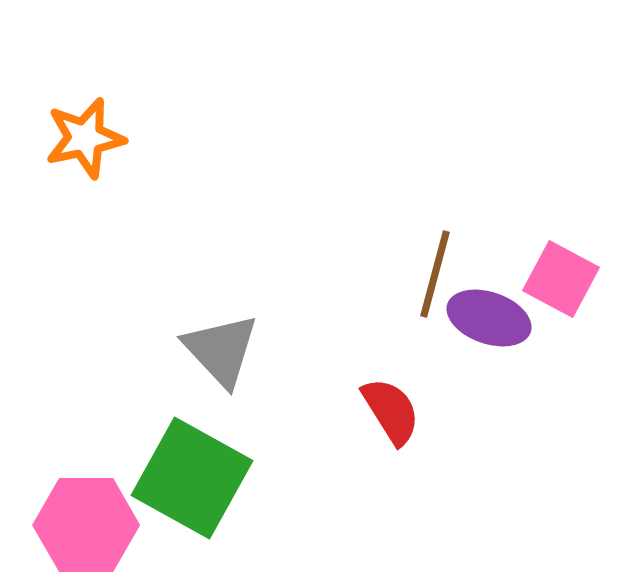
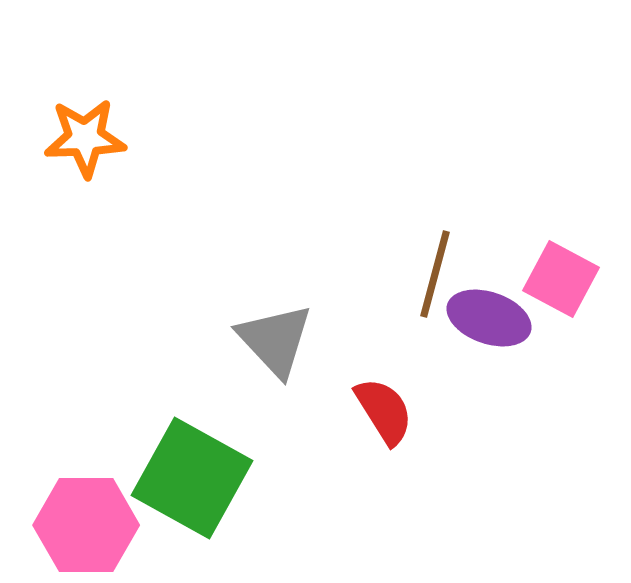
orange star: rotated 10 degrees clockwise
gray triangle: moved 54 px right, 10 px up
red semicircle: moved 7 px left
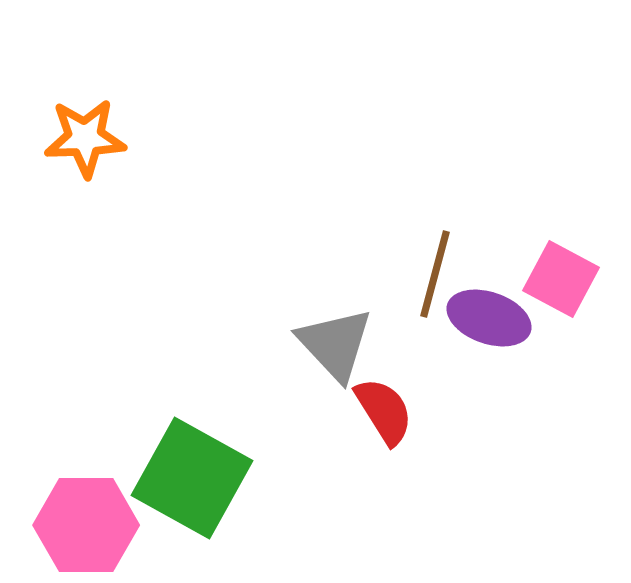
gray triangle: moved 60 px right, 4 px down
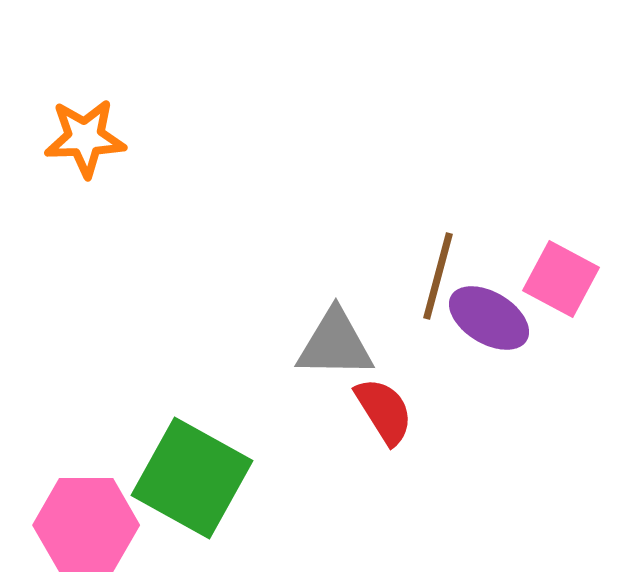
brown line: moved 3 px right, 2 px down
purple ellipse: rotated 12 degrees clockwise
gray triangle: rotated 46 degrees counterclockwise
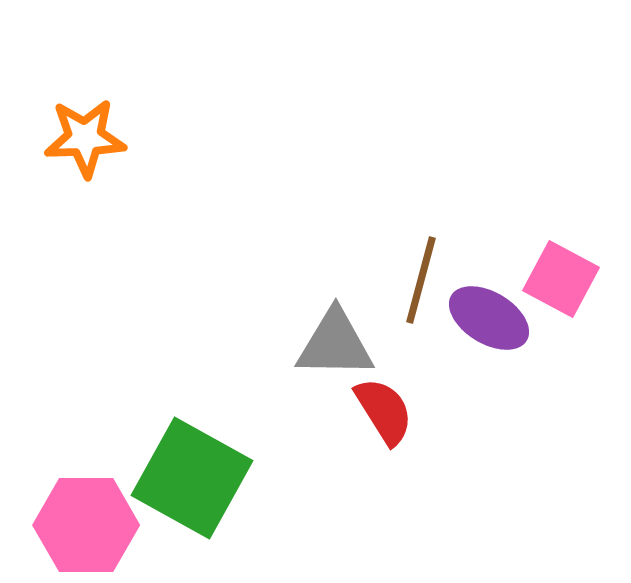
brown line: moved 17 px left, 4 px down
